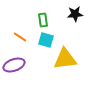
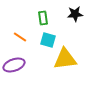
green rectangle: moved 2 px up
cyan square: moved 2 px right
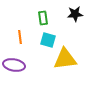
orange line: rotated 48 degrees clockwise
purple ellipse: rotated 30 degrees clockwise
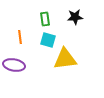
black star: moved 3 px down
green rectangle: moved 2 px right, 1 px down
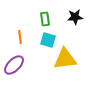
purple ellipse: rotated 55 degrees counterclockwise
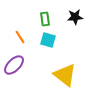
orange line: rotated 24 degrees counterclockwise
yellow triangle: moved 16 px down; rotated 45 degrees clockwise
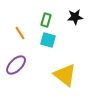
green rectangle: moved 1 px right, 1 px down; rotated 24 degrees clockwise
orange line: moved 4 px up
purple ellipse: moved 2 px right
